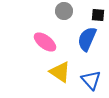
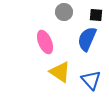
gray circle: moved 1 px down
black square: moved 2 px left
pink ellipse: rotated 30 degrees clockwise
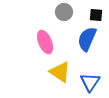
blue triangle: moved 1 px left, 2 px down; rotated 15 degrees clockwise
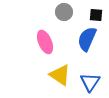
yellow triangle: moved 3 px down
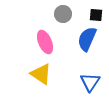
gray circle: moved 1 px left, 2 px down
yellow triangle: moved 19 px left, 1 px up
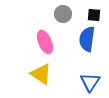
black square: moved 2 px left
blue semicircle: rotated 15 degrees counterclockwise
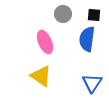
yellow triangle: moved 2 px down
blue triangle: moved 2 px right, 1 px down
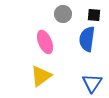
yellow triangle: rotated 50 degrees clockwise
